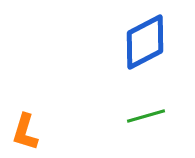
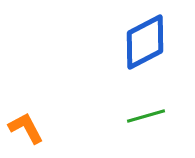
orange L-shape: moved 1 px right, 4 px up; rotated 135 degrees clockwise
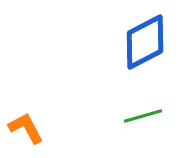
green line: moved 3 px left
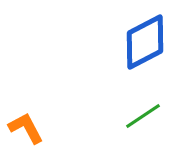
green line: rotated 18 degrees counterclockwise
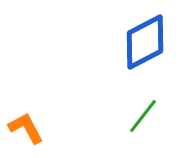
green line: rotated 18 degrees counterclockwise
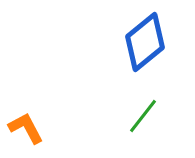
blue diamond: rotated 12 degrees counterclockwise
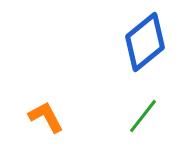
orange L-shape: moved 20 px right, 11 px up
